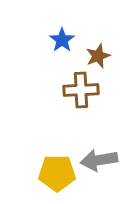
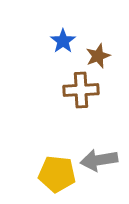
blue star: moved 1 px right, 1 px down
yellow pentagon: moved 1 px down; rotated 6 degrees clockwise
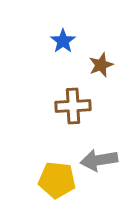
brown star: moved 3 px right, 9 px down
brown cross: moved 8 px left, 16 px down
yellow pentagon: moved 6 px down
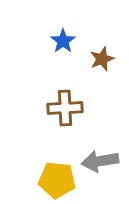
brown star: moved 1 px right, 6 px up
brown cross: moved 8 px left, 2 px down
gray arrow: moved 1 px right, 1 px down
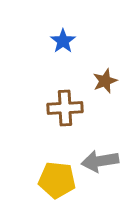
brown star: moved 3 px right, 22 px down
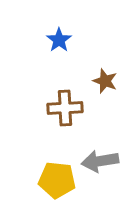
blue star: moved 4 px left, 1 px up
brown star: rotated 30 degrees counterclockwise
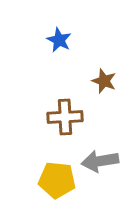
blue star: rotated 10 degrees counterclockwise
brown star: moved 1 px left
brown cross: moved 9 px down
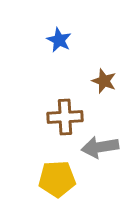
gray arrow: moved 14 px up
yellow pentagon: moved 1 px up; rotated 9 degrees counterclockwise
